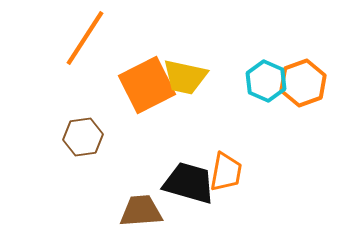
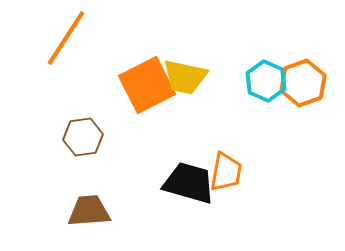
orange line: moved 19 px left
brown trapezoid: moved 52 px left
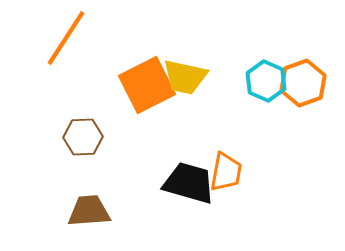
brown hexagon: rotated 6 degrees clockwise
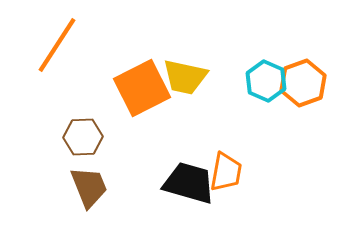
orange line: moved 9 px left, 7 px down
orange square: moved 5 px left, 3 px down
brown trapezoid: moved 24 px up; rotated 72 degrees clockwise
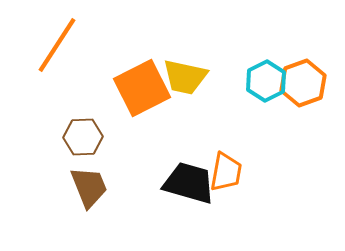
cyan hexagon: rotated 9 degrees clockwise
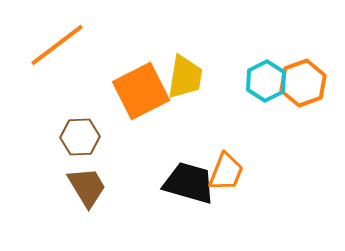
orange line: rotated 20 degrees clockwise
yellow trapezoid: rotated 93 degrees counterclockwise
orange square: moved 1 px left, 3 px down
brown hexagon: moved 3 px left
orange trapezoid: rotated 12 degrees clockwise
brown trapezoid: moved 2 px left; rotated 9 degrees counterclockwise
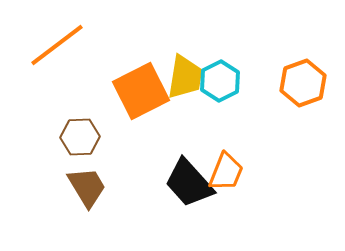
cyan hexagon: moved 46 px left
black trapezoid: rotated 148 degrees counterclockwise
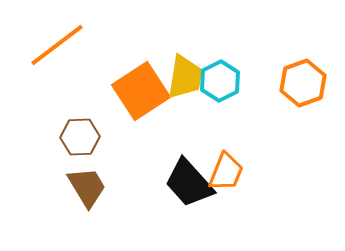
orange square: rotated 6 degrees counterclockwise
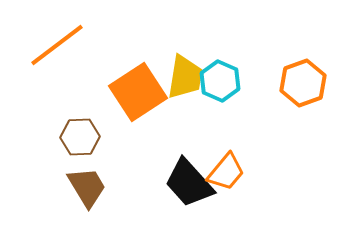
cyan hexagon: rotated 9 degrees counterclockwise
orange square: moved 3 px left, 1 px down
orange trapezoid: rotated 18 degrees clockwise
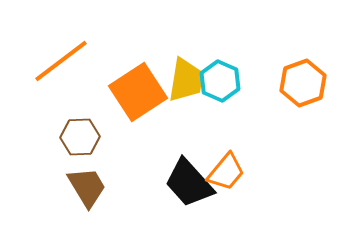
orange line: moved 4 px right, 16 px down
yellow trapezoid: moved 1 px right, 3 px down
